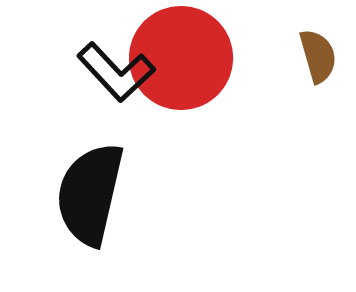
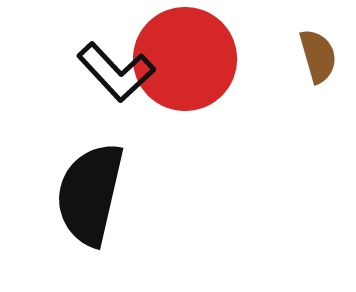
red circle: moved 4 px right, 1 px down
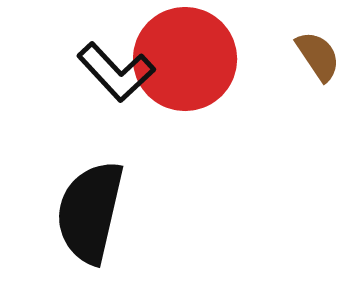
brown semicircle: rotated 18 degrees counterclockwise
black semicircle: moved 18 px down
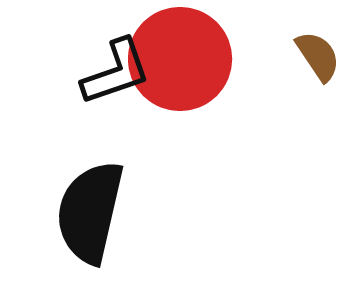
red circle: moved 5 px left
black L-shape: rotated 66 degrees counterclockwise
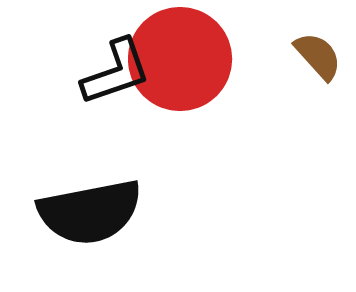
brown semicircle: rotated 8 degrees counterclockwise
black semicircle: rotated 114 degrees counterclockwise
